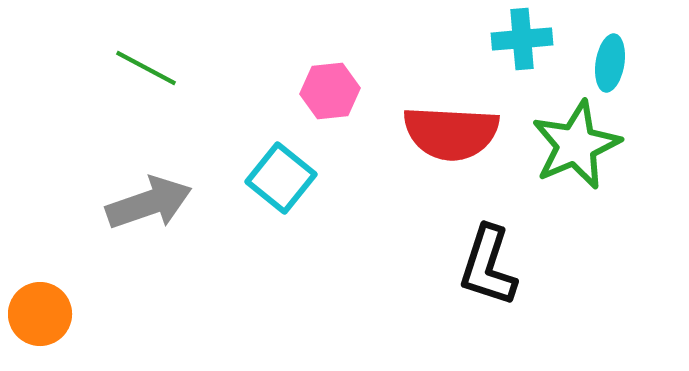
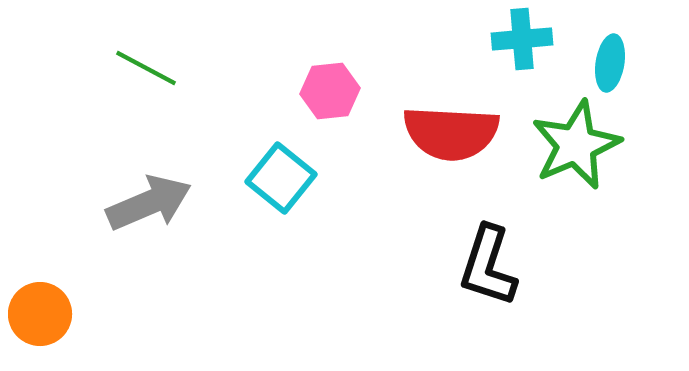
gray arrow: rotated 4 degrees counterclockwise
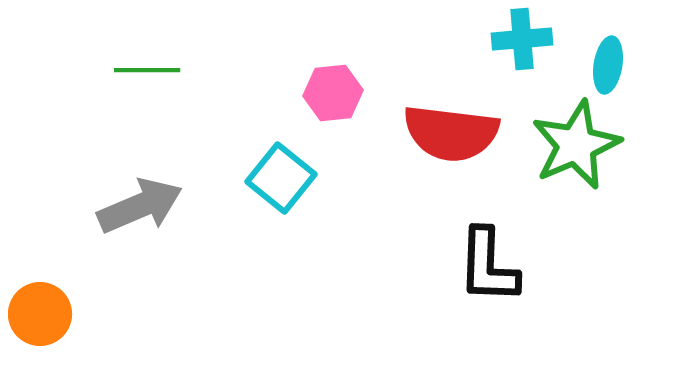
cyan ellipse: moved 2 px left, 2 px down
green line: moved 1 px right, 2 px down; rotated 28 degrees counterclockwise
pink hexagon: moved 3 px right, 2 px down
red semicircle: rotated 4 degrees clockwise
gray arrow: moved 9 px left, 3 px down
black L-shape: rotated 16 degrees counterclockwise
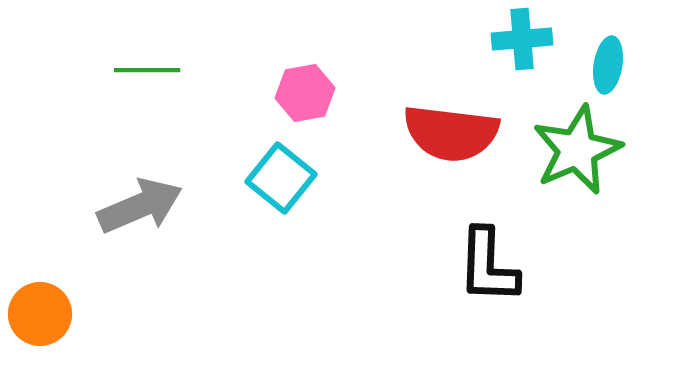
pink hexagon: moved 28 px left; rotated 4 degrees counterclockwise
green star: moved 1 px right, 5 px down
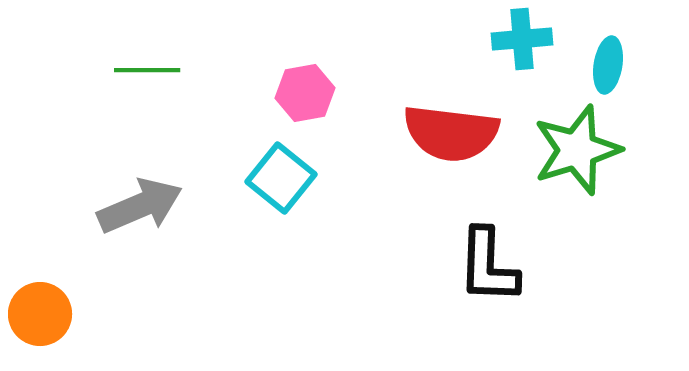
green star: rotated 6 degrees clockwise
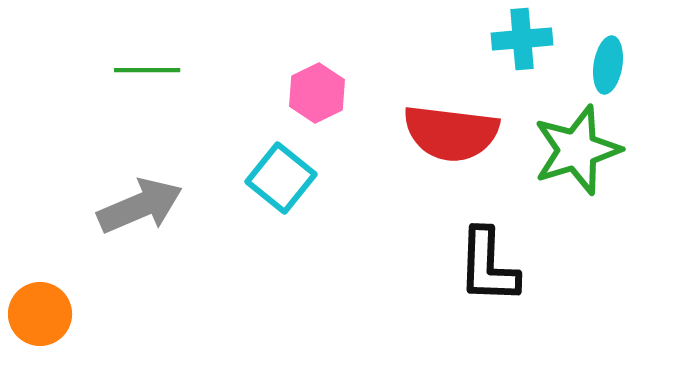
pink hexagon: moved 12 px right; rotated 16 degrees counterclockwise
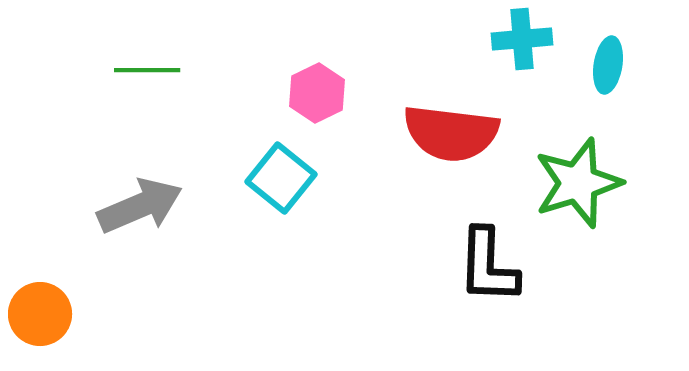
green star: moved 1 px right, 33 px down
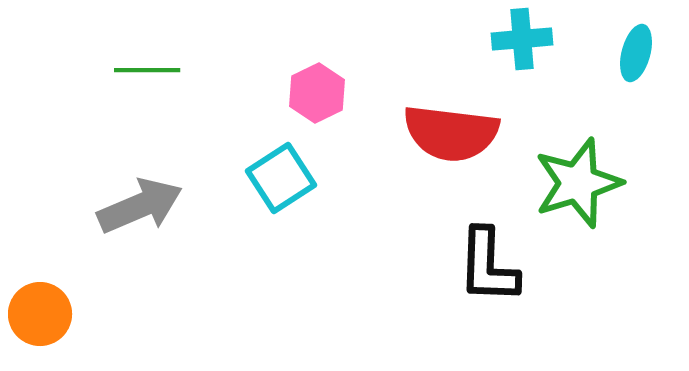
cyan ellipse: moved 28 px right, 12 px up; rotated 6 degrees clockwise
cyan square: rotated 18 degrees clockwise
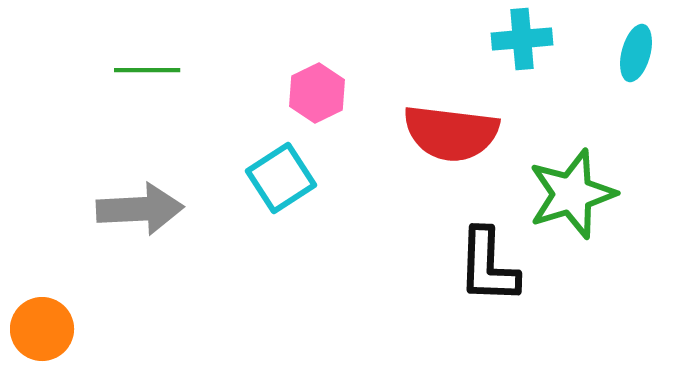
green star: moved 6 px left, 11 px down
gray arrow: moved 3 px down; rotated 20 degrees clockwise
orange circle: moved 2 px right, 15 px down
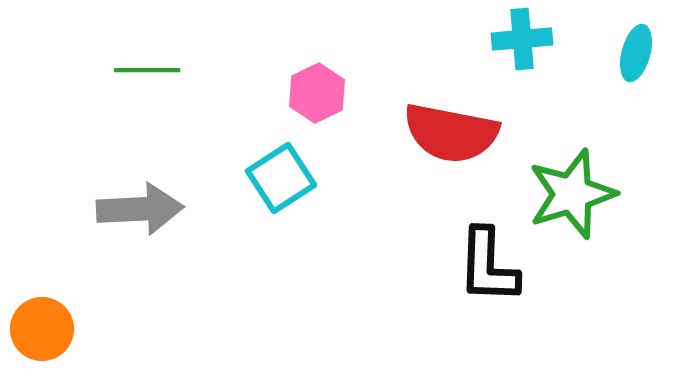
red semicircle: rotated 4 degrees clockwise
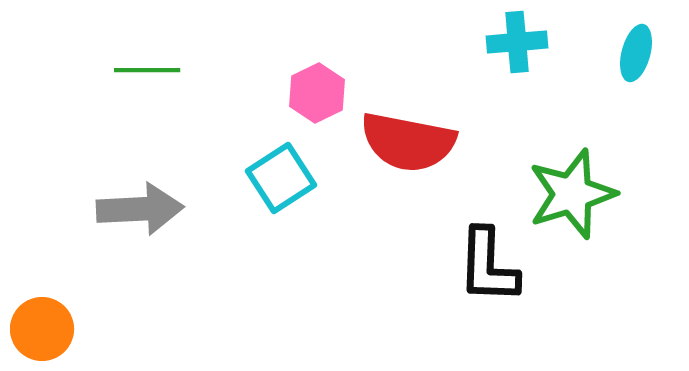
cyan cross: moved 5 px left, 3 px down
red semicircle: moved 43 px left, 9 px down
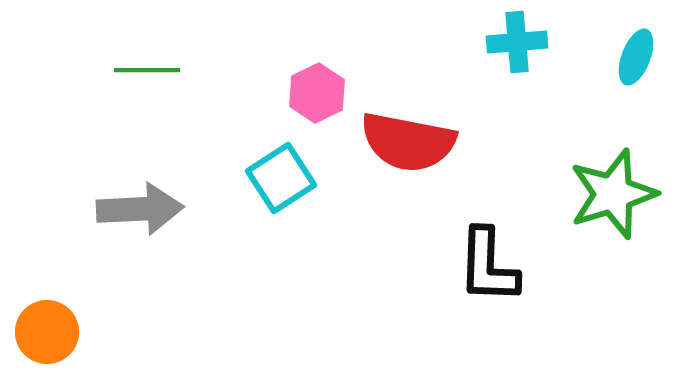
cyan ellipse: moved 4 px down; rotated 6 degrees clockwise
green star: moved 41 px right
orange circle: moved 5 px right, 3 px down
